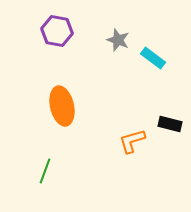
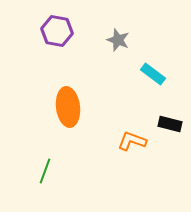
cyan rectangle: moved 16 px down
orange ellipse: moved 6 px right, 1 px down; rotated 6 degrees clockwise
orange L-shape: rotated 36 degrees clockwise
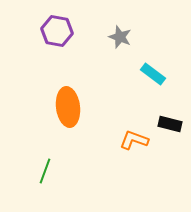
gray star: moved 2 px right, 3 px up
orange L-shape: moved 2 px right, 1 px up
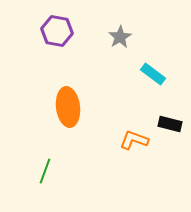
gray star: rotated 20 degrees clockwise
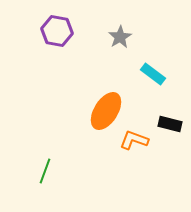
orange ellipse: moved 38 px right, 4 px down; rotated 39 degrees clockwise
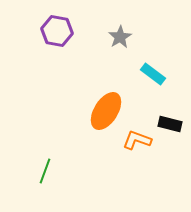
orange L-shape: moved 3 px right
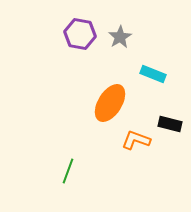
purple hexagon: moved 23 px right, 3 px down
cyan rectangle: rotated 15 degrees counterclockwise
orange ellipse: moved 4 px right, 8 px up
orange L-shape: moved 1 px left
green line: moved 23 px right
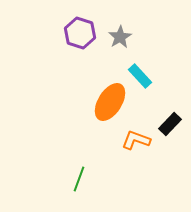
purple hexagon: moved 1 px up; rotated 8 degrees clockwise
cyan rectangle: moved 13 px left, 2 px down; rotated 25 degrees clockwise
orange ellipse: moved 1 px up
black rectangle: rotated 60 degrees counterclockwise
green line: moved 11 px right, 8 px down
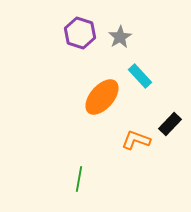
orange ellipse: moved 8 px left, 5 px up; rotated 9 degrees clockwise
green line: rotated 10 degrees counterclockwise
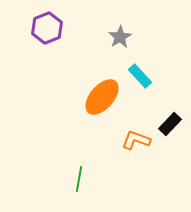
purple hexagon: moved 33 px left, 5 px up; rotated 20 degrees clockwise
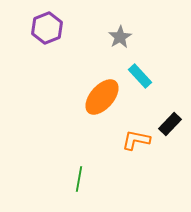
orange L-shape: rotated 8 degrees counterclockwise
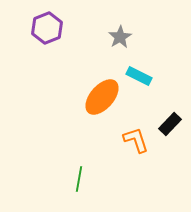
cyan rectangle: moved 1 px left; rotated 20 degrees counterclockwise
orange L-shape: rotated 60 degrees clockwise
